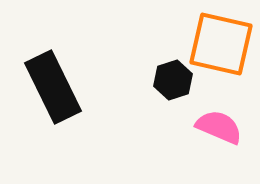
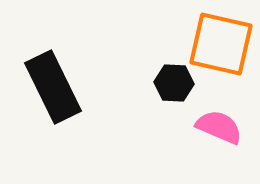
black hexagon: moved 1 px right, 3 px down; rotated 21 degrees clockwise
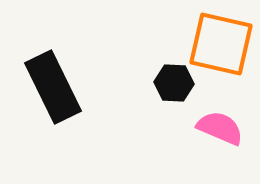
pink semicircle: moved 1 px right, 1 px down
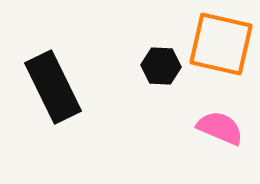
black hexagon: moved 13 px left, 17 px up
